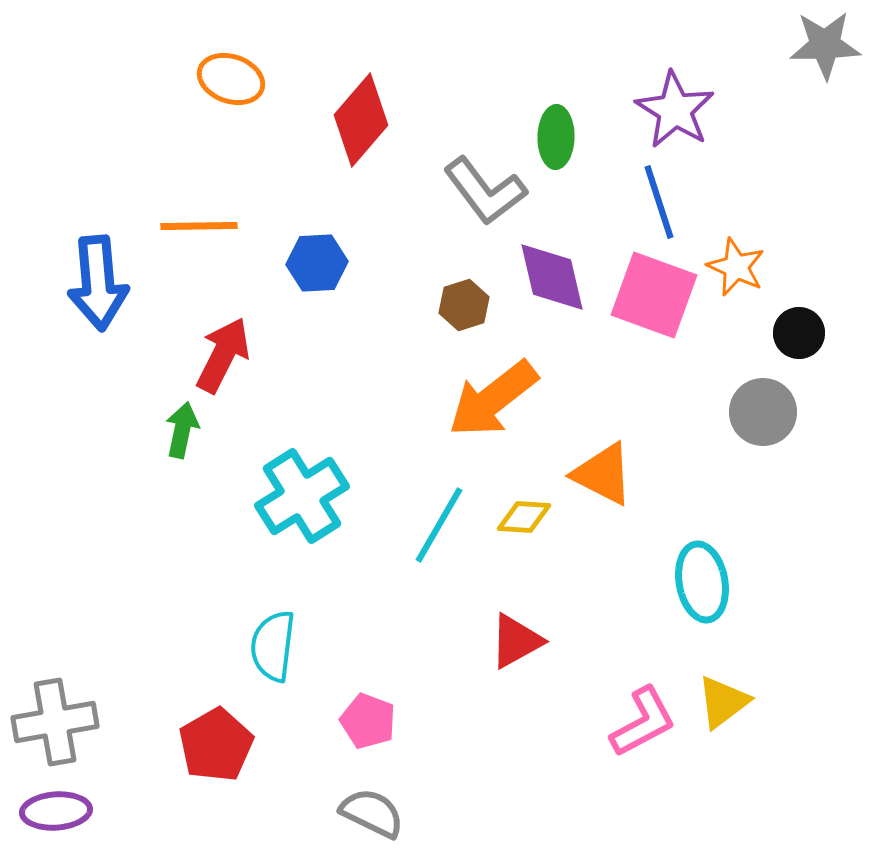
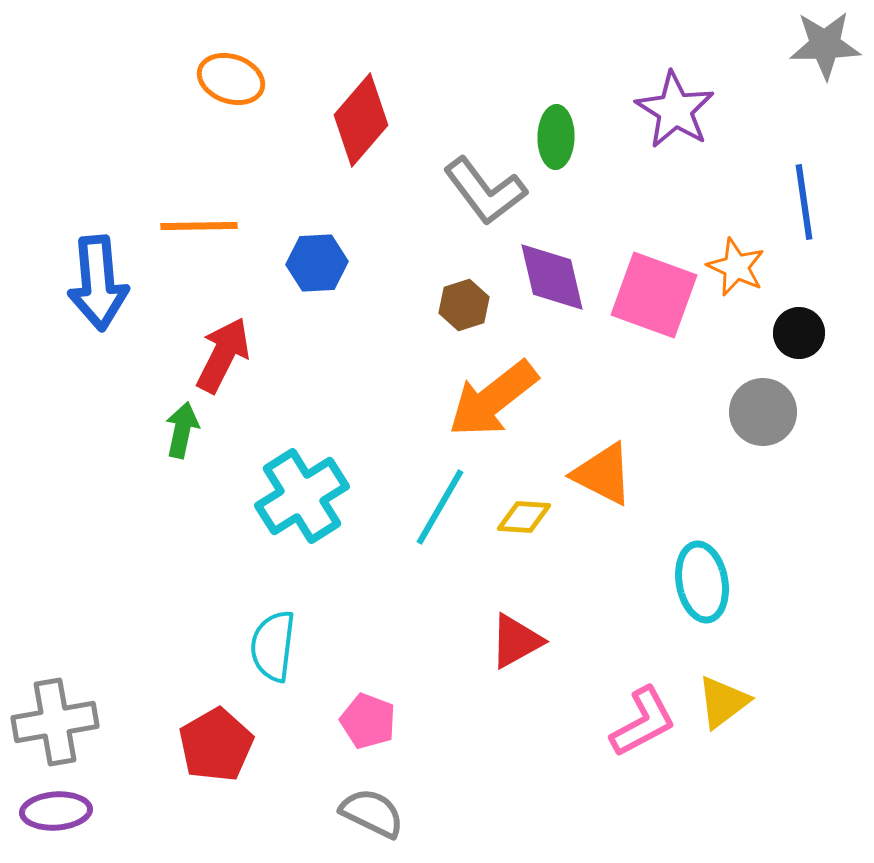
blue line: moved 145 px right; rotated 10 degrees clockwise
cyan line: moved 1 px right, 18 px up
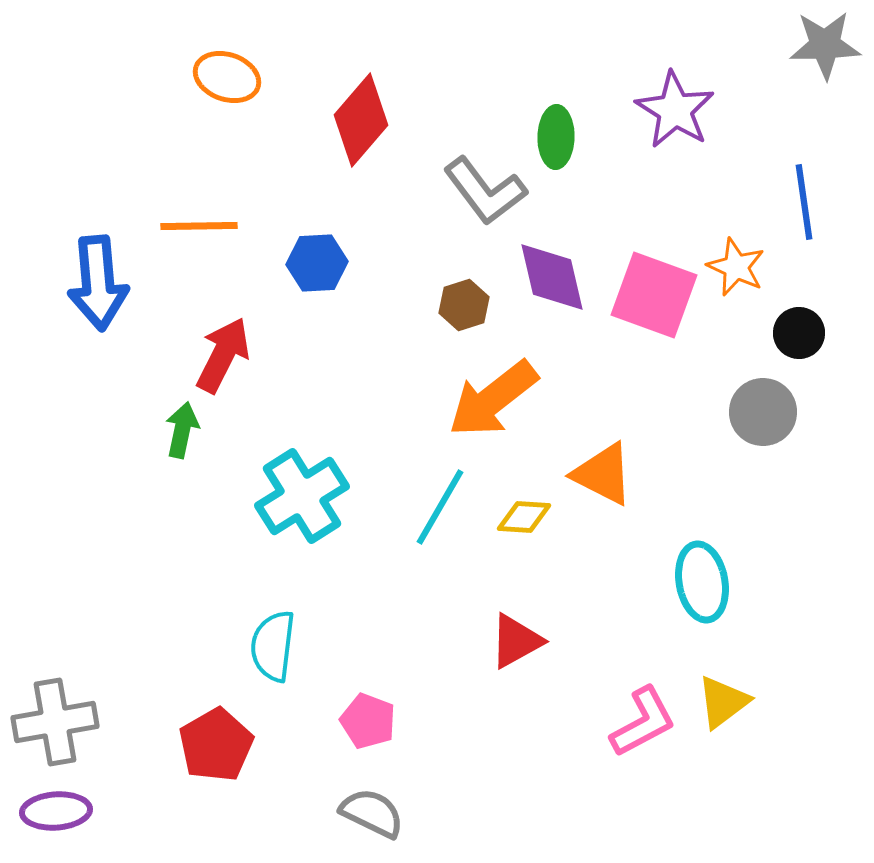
orange ellipse: moved 4 px left, 2 px up
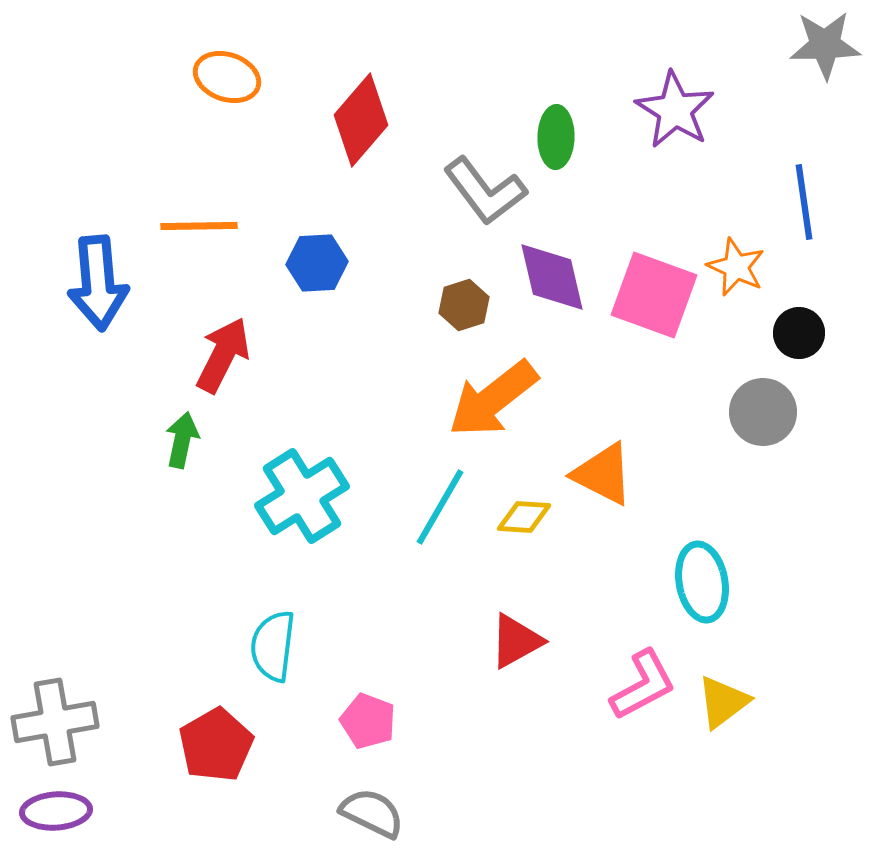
green arrow: moved 10 px down
pink L-shape: moved 37 px up
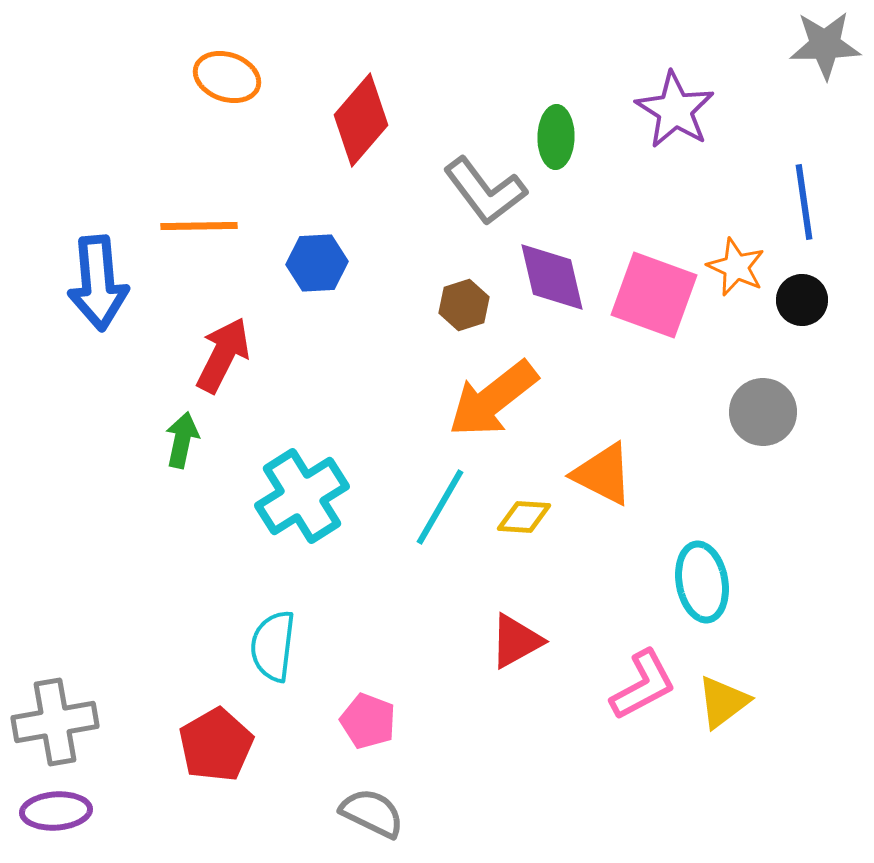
black circle: moved 3 px right, 33 px up
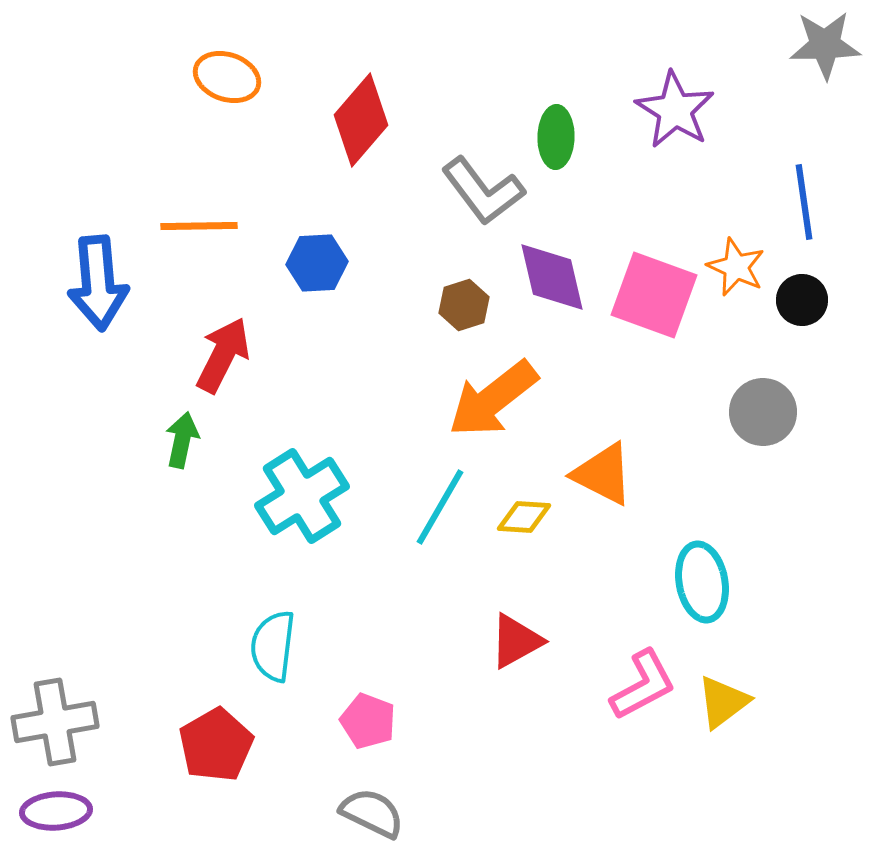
gray L-shape: moved 2 px left
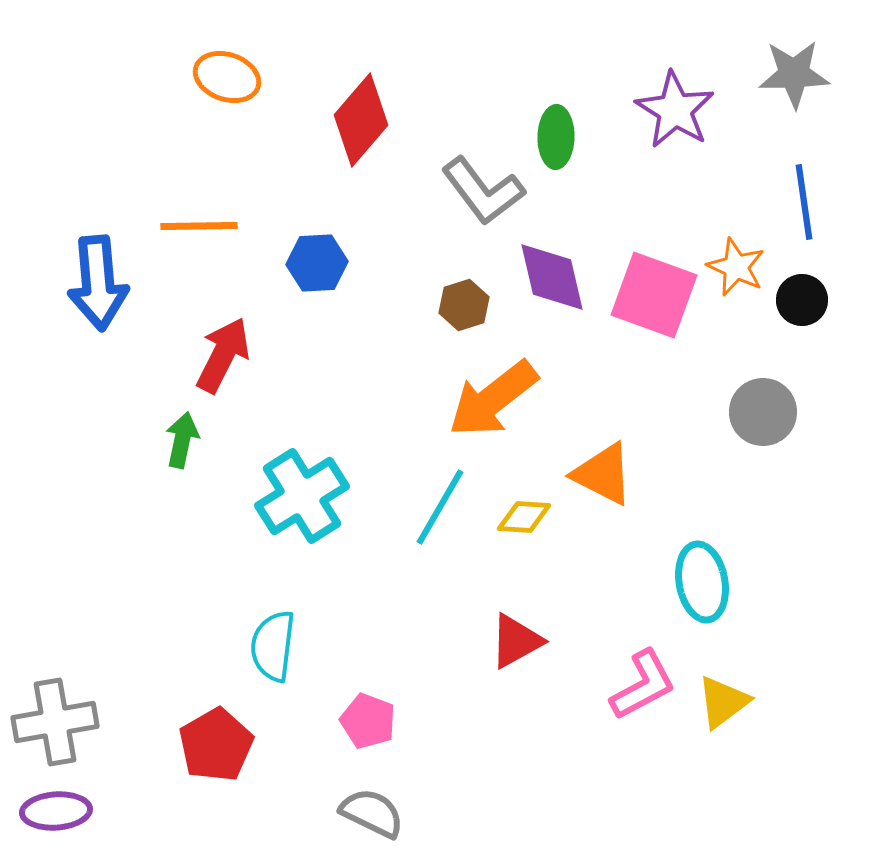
gray star: moved 31 px left, 29 px down
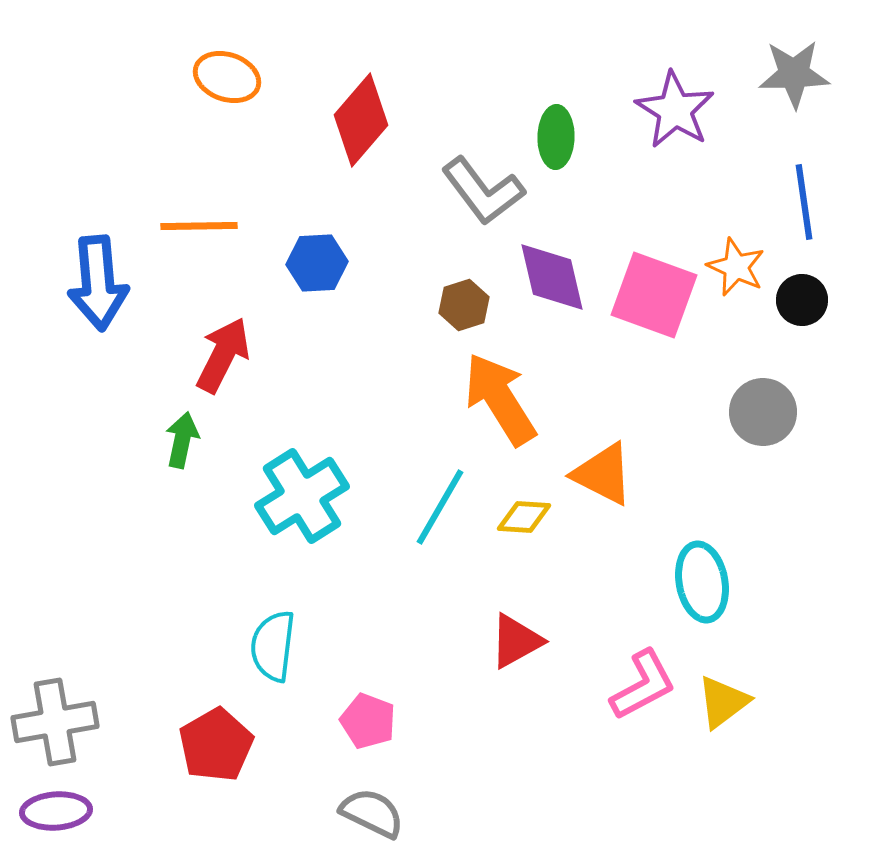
orange arrow: moved 7 px right; rotated 96 degrees clockwise
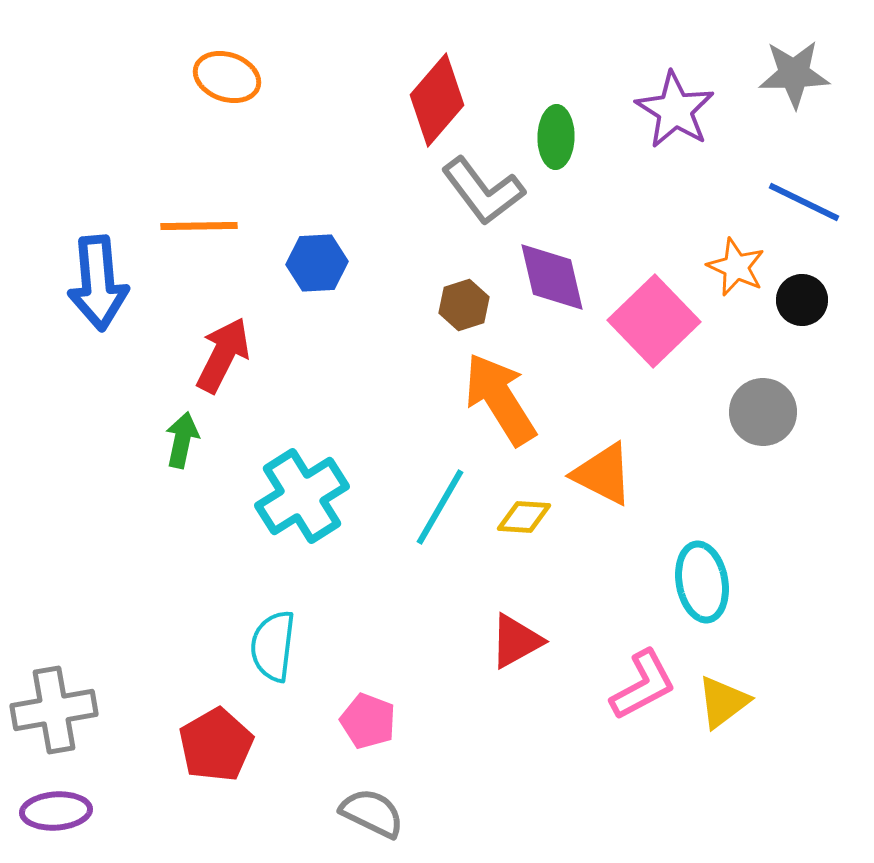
red diamond: moved 76 px right, 20 px up
blue line: rotated 56 degrees counterclockwise
pink square: moved 26 px down; rotated 26 degrees clockwise
gray cross: moved 1 px left, 12 px up
